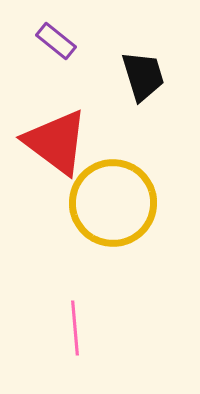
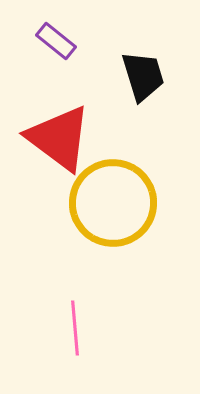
red triangle: moved 3 px right, 4 px up
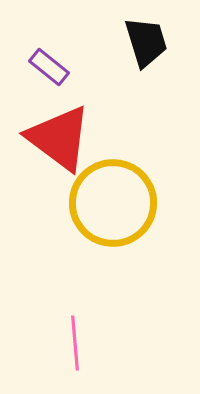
purple rectangle: moved 7 px left, 26 px down
black trapezoid: moved 3 px right, 34 px up
pink line: moved 15 px down
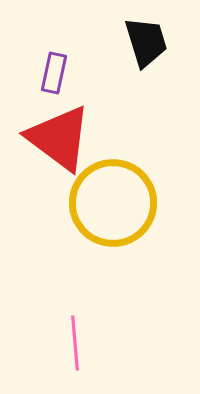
purple rectangle: moved 5 px right, 6 px down; rotated 63 degrees clockwise
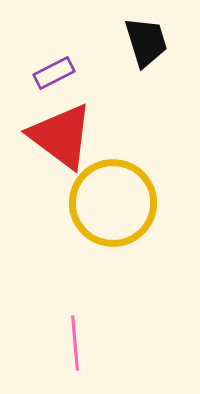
purple rectangle: rotated 51 degrees clockwise
red triangle: moved 2 px right, 2 px up
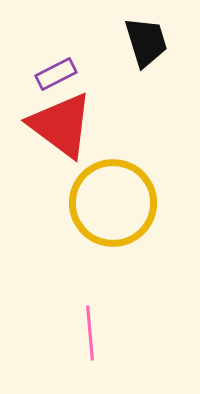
purple rectangle: moved 2 px right, 1 px down
red triangle: moved 11 px up
pink line: moved 15 px right, 10 px up
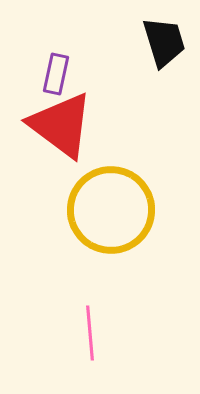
black trapezoid: moved 18 px right
purple rectangle: rotated 51 degrees counterclockwise
yellow circle: moved 2 px left, 7 px down
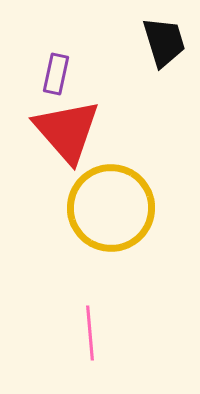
red triangle: moved 6 px right, 6 px down; rotated 12 degrees clockwise
yellow circle: moved 2 px up
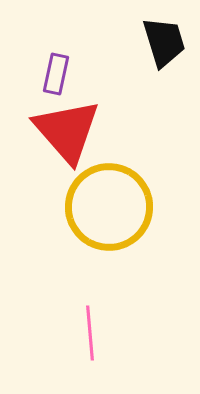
yellow circle: moved 2 px left, 1 px up
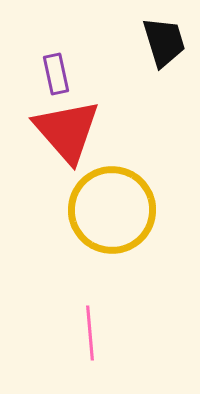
purple rectangle: rotated 24 degrees counterclockwise
yellow circle: moved 3 px right, 3 px down
